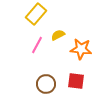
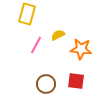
yellow rectangle: moved 9 px left; rotated 25 degrees counterclockwise
pink line: moved 1 px left
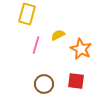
pink line: rotated 12 degrees counterclockwise
orange star: rotated 20 degrees clockwise
brown circle: moved 2 px left
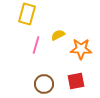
orange star: rotated 25 degrees counterclockwise
red square: rotated 18 degrees counterclockwise
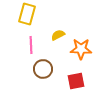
pink line: moved 5 px left; rotated 18 degrees counterclockwise
brown circle: moved 1 px left, 15 px up
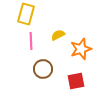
yellow rectangle: moved 1 px left
pink line: moved 4 px up
orange star: rotated 20 degrees counterclockwise
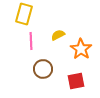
yellow rectangle: moved 2 px left
orange star: rotated 20 degrees counterclockwise
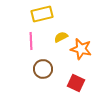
yellow rectangle: moved 18 px right; rotated 60 degrees clockwise
yellow semicircle: moved 3 px right, 2 px down
orange star: rotated 20 degrees counterclockwise
red square: moved 2 px down; rotated 36 degrees clockwise
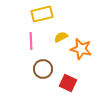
red square: moved 8 px left
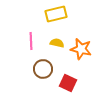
yellow rectangle: moved 14 px right
yellow semicircle: moved 4 px left, 6 px down; rotated 40 degrees clockwise
